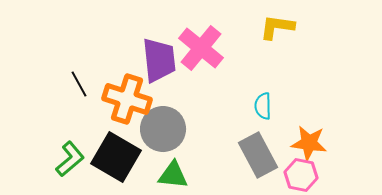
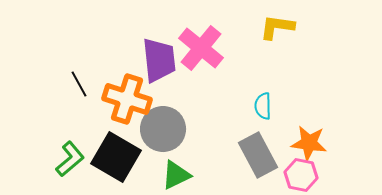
green triangle: moved 3 px right; rotated 32 degrees counterclockwise
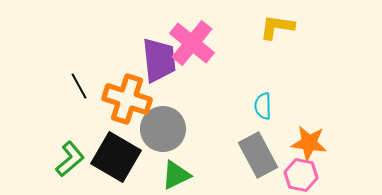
pink cross: moved 9 px left, 5 px up
black line: moved 2 px down
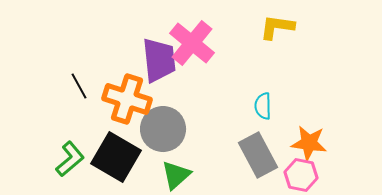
green triangle: rotated 16 degrees counterclockwise
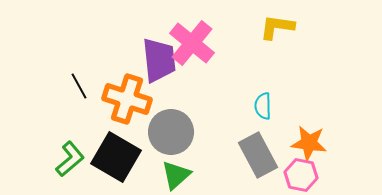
gray circle: moved 8 px right, 3 px down
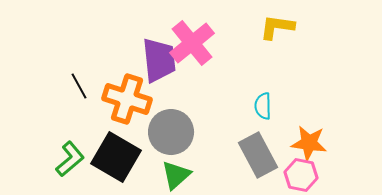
pink cross: rotated 12 degrees clockwise
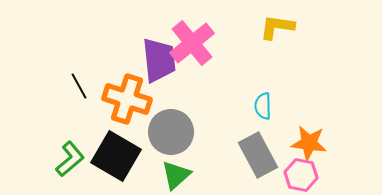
black square: moved 1 px up
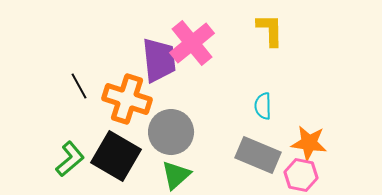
yellow L-shape: moved 7 px left, 3 px down; rotated 81 degrees clockwise
gray rectangle: rotated 39 degrees counterclockwise
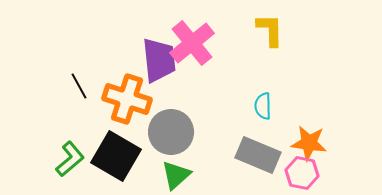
pink hexagon: moved 1 px right, 2 px up
